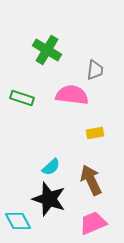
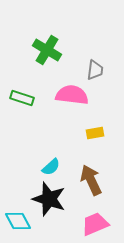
pink trapezoid: moved 2 px right, 1 px down
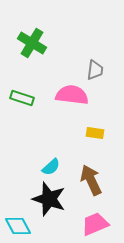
green cross: moved 15 px left, 7 px up
yellow rectangle: rotated 18 degrees clockwise
cyan diamond: moved 5 px down
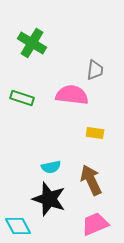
cyan semicircle: rotated 30 degrees clockwise
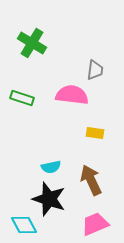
cyan diamond: moved 6 px right, 1 px up
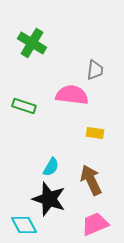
green rectangle: moved 2 px right, 8 px down
cyan semicircle: rotated 48 degrees counterclockwise
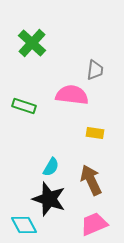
green cross: rotated 12 degrees clockwise
pink trapezoid: moved 1 px left
